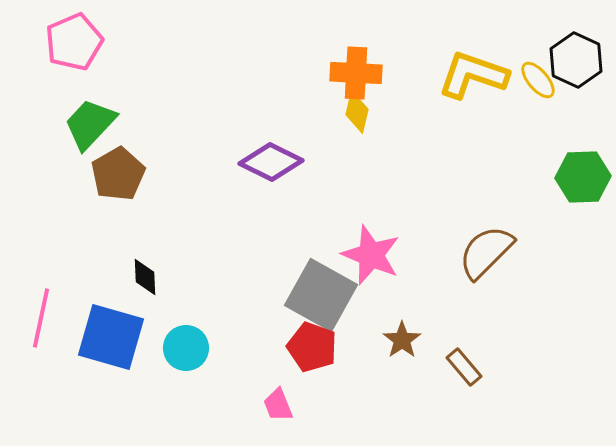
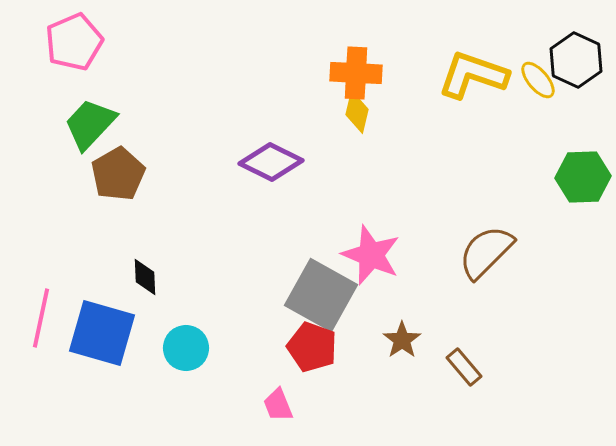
blue square: moved 9 px left, 4 px up
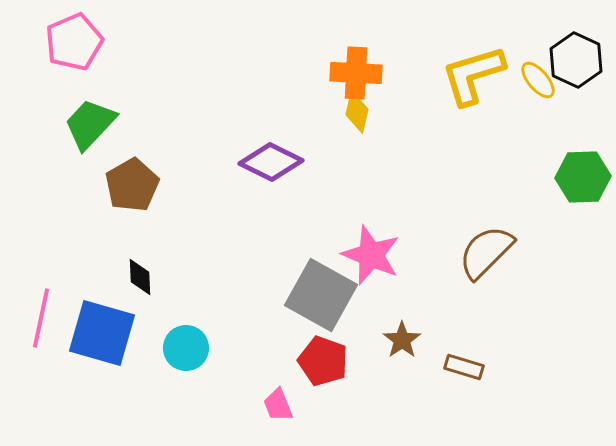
yellow L-shape: rotated 36 degrees counterclockwise
brown pentagon: moved 14 px right, 11 px down
black diamond: moved 5 px left
red pentagon: moved 11 px right, 14 px down
brown rectangle: rotated 33 degrees counterclockwise
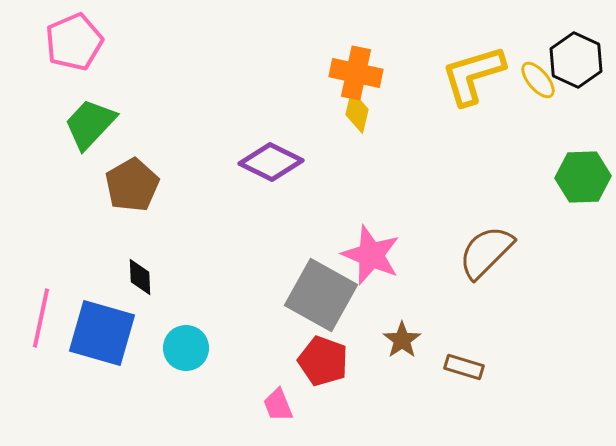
orange cross: rotated 9 degrees clockwise
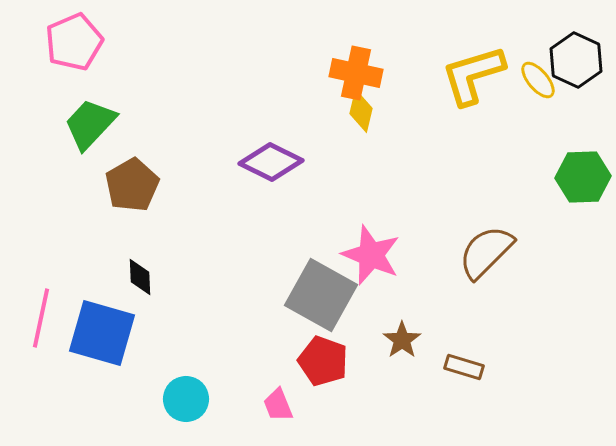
yellow diamond: moved 4 px right, 1 px up
cyan circle: moved 51 px down
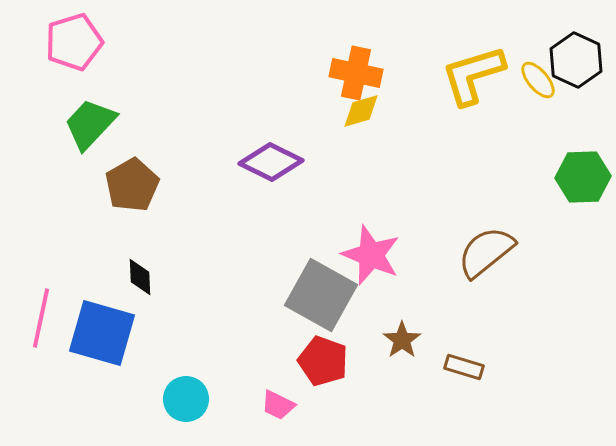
pink pentagon: rotated 6 degrees clockwise
yellow diamond: rotated 60 degrees clockwise
brown semicircle: rotated 6 degrees clockwise
pink trapezoid: rotated 42 degrees counterclockwise
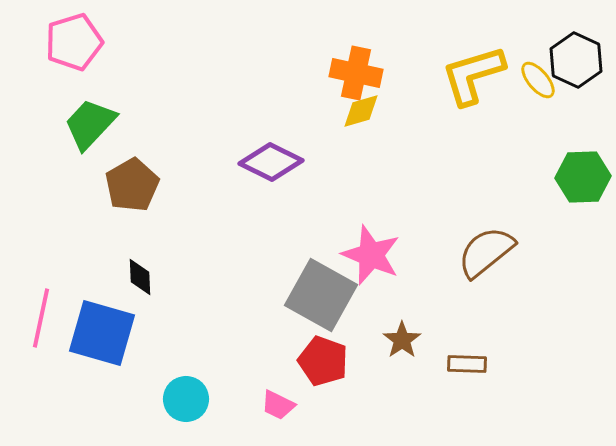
brown rectangle: moved 3 px right, 3 px up; rotated 15 degrees counterclockwise
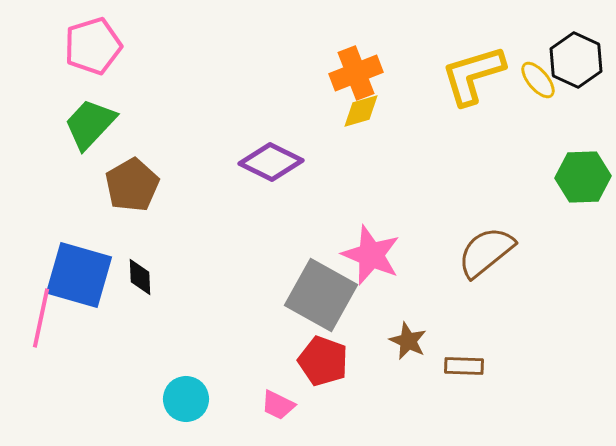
pink pentagon: moved 19 px right, 4 px down
orange cross: rotated 33 degrees counterclockwise
blue square: moved 23 px left, 58 px up
brown star: moved 6 px right, 1 px down; rotated 12 degrees counterclockwise
brown rectangle: moved 3 px left, 2 px down
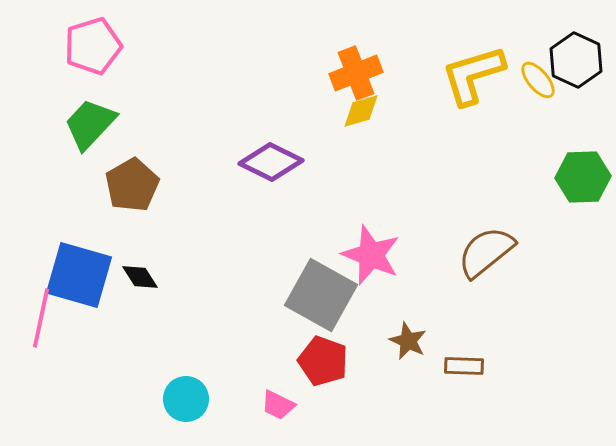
black diamond: rotated 30 degrees counterclockwise
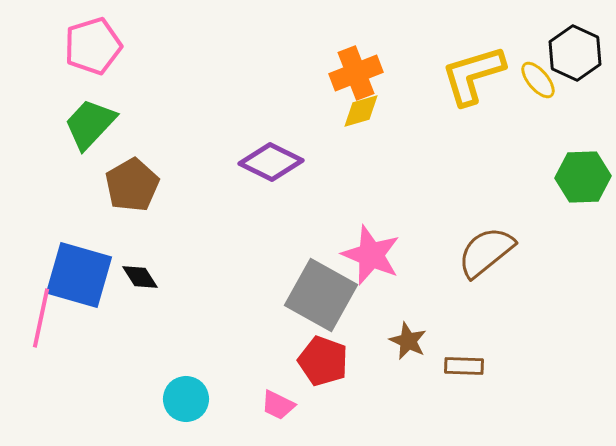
black hexagon: moved 1 px left, 7 px up
